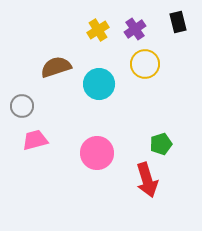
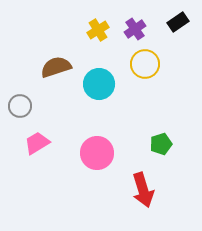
black rectangle: rotated 70 degrees clockwise
gray circle: moved 2 px left
pink trapezoid: moved 2 px right, 3 px down; rotated 16 degrees counterclockwise
red arrow: moved 4 px left, 10 px down
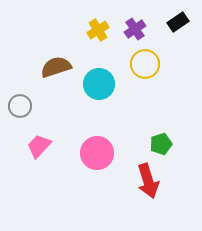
pink trapezoid: moved 2 px right, 3 px down; rotated 16 degrees counterclockwise
red arrow: moved 5 px right, 9 px up
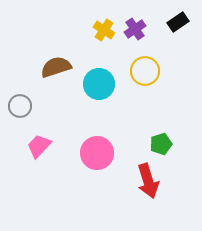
yellow cross: moved 6 px right; rotated 25 degrees counterclockwise
yellow circle: moved 7 px down
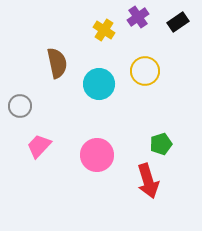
purple cross: moved 3 px right, 12 px up
brown semicircle: moved 1 px right, 4 px up; rotated 96 degrees clockwise
pink circle: moved 2 px down
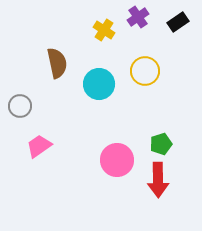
pink trapezoid: rotated 12 degrees clockwise
pink circle: moved 20 px right, 5 px down
red arrow: moved 10 px right, 1 px up; rotated 16 degrees clockwise
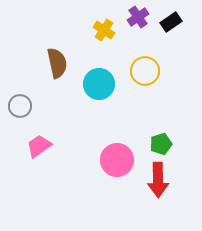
black rectangle: moved 7 px left
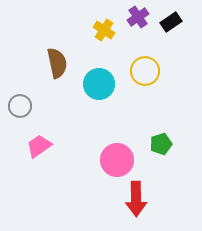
red arrow: moved 22 px left, 19 px down
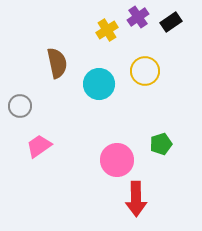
yellow cross: moved 3 px right; rotated 25 degrees clockwise
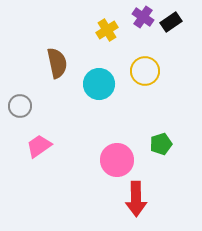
purple cross: moved 5 px right; rotated 20 degrees counterclockwise
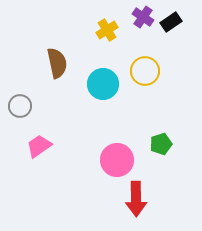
cyan circle: moved 4 px right
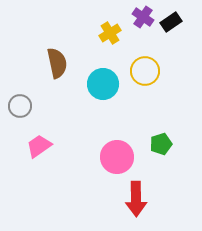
yellow cross: moved 3 px right, 3 px down
pink circle: moved 3 px up
